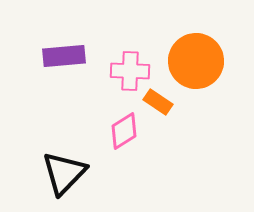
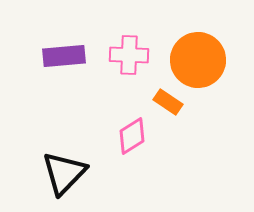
orange circle: moved 2 px right, 1 px up
pink cross: moved 1 px left, 16 px up
orange rectangle: moved 10 px right
pink diamond: moved 8 px right, 5 px down
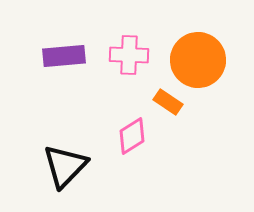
black triangle: moved 1 px right, 7 px up
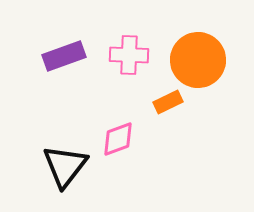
purple rectangle: rotated 15 degrees counterclockwise
orange rectangle: rotated 60 degrees counterclockwise
pink diamond: moved 14 px left, 3 px down; rotated 12 degrees clockwise
black triangle: rotated 6 degrees counterclockwise
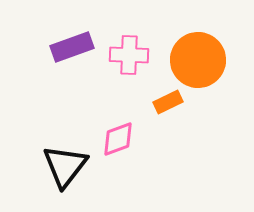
purple rectangle: moved 8 px right, 9 px up
